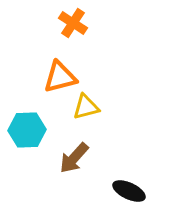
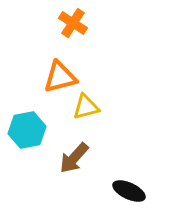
cyan hexagon: rotated 9 degrees counterclockwise
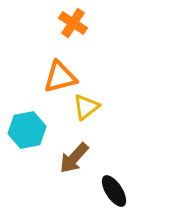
yellow triangle: rotated 24 degrees counterclockwise
black ellipse: moved 15 px left; rotated 32 degrees clockwise
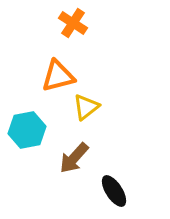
orange triangle: moved 2 px left, 1 px up
